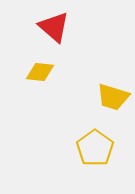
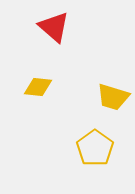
yellow diamond: moved 2 px left, 15 px down
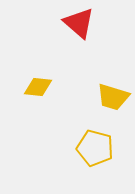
red triangle: moved 25 px right, 4 px up
yellow pentagon: rotated 21 degrees counterclockwise
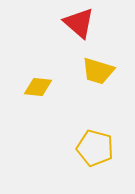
yellow trapezoid: moved 15 px left, 26 px up
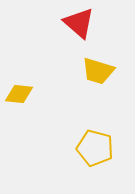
yellow diamond: moved 19 px left, 7 px down
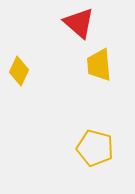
yellow trapezoid: moved 1 px right, 6 px up; rotated 68 degrees clockwise
yellow diamond: moved 23 px up; rotated 72 degrees counterclockwise
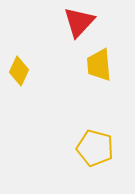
red triangle: moved 1 px up; rotated 32 degrees clockwise
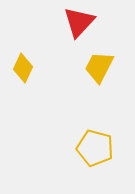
yellow trapezoid: moved 2 px down; rotated 32 degrees clockwise
yellow diamond: moved 4 px right, 3 px up
